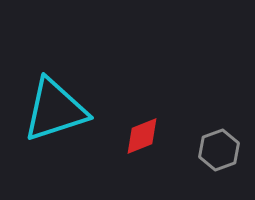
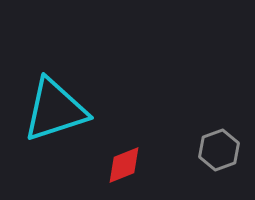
red diamond: moved 18 px left, 29 px down
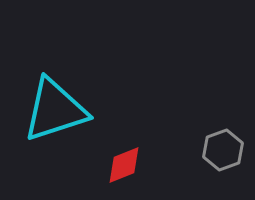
gray hexagon: moved 4 px right
